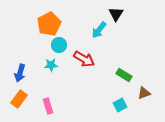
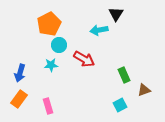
cyan arrow: rotated 42 degrees clockwise
green rectangle: rotated 35 degrees clockwise
brown triangle: moved 3 px up
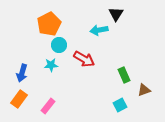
blue arrow: moved 2 px right
pink rectangle: rotated 56 degrees clockwise
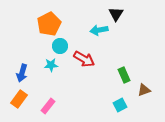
cyan circle: moved 1 px right, 1 px down
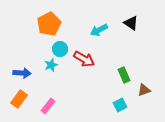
black triangle: moved 15 px right, 9 px down; rotated 28 degrees counterclockwise
cyan arrow: rotated 18 degrees counterclockwise
cyan circle: moved 3 px down
cyan star: rotated 16 degrees counterclockwise
blue arrow: rotated 102 degrees counterclockwise
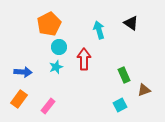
cyan arrow: rotated 102 degrees clockwise
cyan circle: moved 1 px left, 2 px up
red arrow: rotated 120 degrees counterclockwise
cyan star: moved 5 px right, 2 px down
blue arrow: moved 1 px right, 1 px up
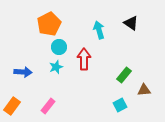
green rectangle: rotated 63 degrees clockwise
brown triangle: rotated 16 degrees clockwise
orange rectangle: moved 7 px left, 7 px down
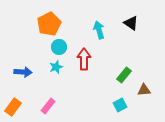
orange rectangle: moved 1 px right, 1 px down
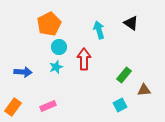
pink rectangle: rotated 28 degrees clockwise
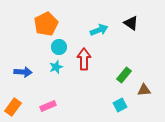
orange pentagon: moved 3 px left
cyan arrow: rotated 84 degrees clockwise
